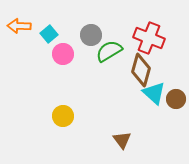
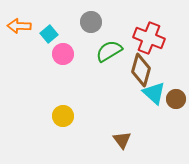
gray circle: moved 13 px up
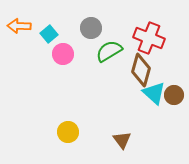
gray circle: moved 6 px down
brown circle: moved 2 px left, 4 px up
yellow circle: moved 5 px right, 16 px down
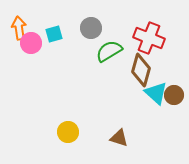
orange arrow: moved 2 px down; rotated 80 degrees clockwise
cyan square: moved 5 px right; rotated 24 degrees clockwise
pink circle: moved 32 px left, 11 px up
cyan triangle: moved 2 px right
brown triangle: moved 3 px left, 2 px up; rotated 36 degrees counterclockwise
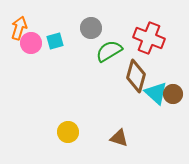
orange arrow: rotated 25 degrees clockwise
cyan square: moved 1 px right, 7 px down
brown diamond: moved 5 px left, 6 px down
brown circle: moved 1 px left, 1 px up
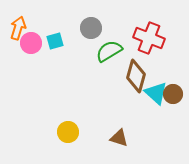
orange arrow: moved 1 px left
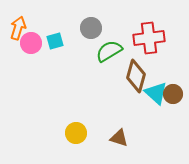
red cross: rotated 28 degrees counterclockwise
yellow circle: moved 8 px right, 1 px down
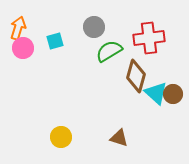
gray circle: moved 3 px right, 1 px up
pink circle: moved 8 px left, 5 px down
yellow circle: moved 15 px left, 4 px down
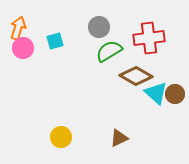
gray circle: moved 5 px right
brown diamond: rotated 76 degrees counterclockwise
brown circle: moved 2 px right
brown triangle: rotated 42 degrees counterclockwise
